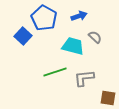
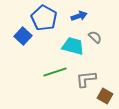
gray L-shape: moved 2 px right, 1 px down
brown square: moved 3 px left, 2 px up; rotated 21 degrees clockwise
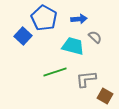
blue arrow: moved 3 px down; rotated 14 degrees clockwise
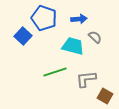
blue pentagon: rotated 10 degrees counterclockwise
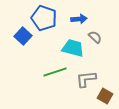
cyan trapezoid: moved 2 px down
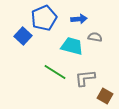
blue pentagon: rotated 30 degrees clockwise
gray semicircle: rotated 32 degrees counterclockwise
cyan trapezoid: moved 1 px left, 2 px up
green line: rotated 50 degrees clockwise
gray L-shape: moved 1 px left, 1 px up
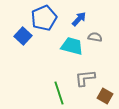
blue arrow: rotated 42 degrees counterclockwise
green line: moved 4 px right, 21 px down; rotated 40 degrees clockwise
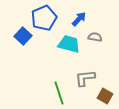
cyan trapezoid: moved 3 px left, 2 px up
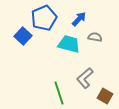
gray L-shape: rotated 35 degrees counterclockwise
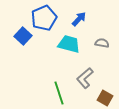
gray semicircle: moved 7 px right, 6 px down
brown square: moved 2 px down
